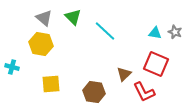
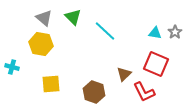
gray star: rotated 16 degrees clockwise
brown hexagon: rotated 10 degrees clockwise
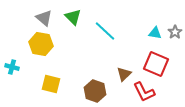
yellow square: rotated 18 degrees clockwise
brown hexagon: moved 1 px right, 1 px up
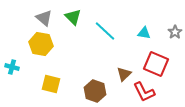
cyan triangle: moved 11 px left
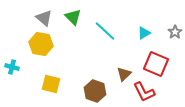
cyan triangle: rotated 40 degrees counterclockwise
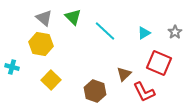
red square: moved 3 px right, 1 px up
yellow square: moved 4 px up; rotated 30 degrees clockwise
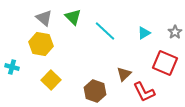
red square: moved 6 px right
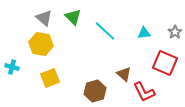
cyan triangle: rotated 24 degrees clockwise
brown triangle: rotated 35 degrees counterclockwise
yellow square: moved 1 px left, 2 px up; rotated 24 degrees clockwise
brown hexagon: rotated 25 degrees clockwise
